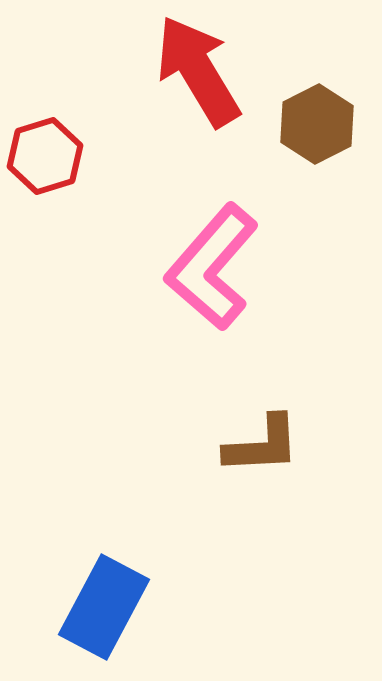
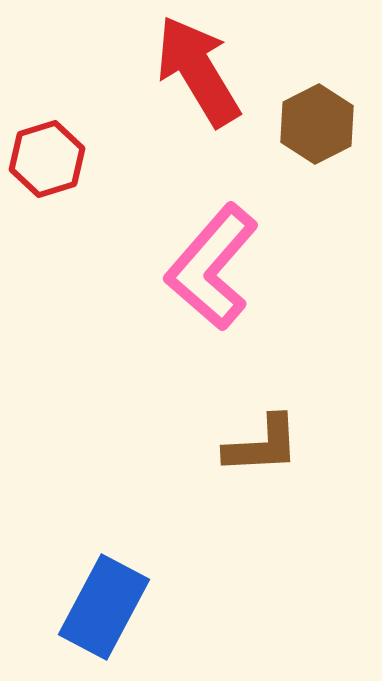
red hexagon: moved 2 px right, 3 px down
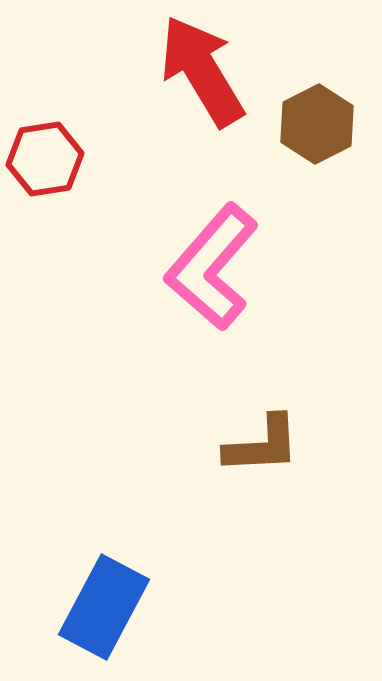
red arrow: moved 4 px right
red hexagon: moved 2 px left; rotated 8 degrees clockwise
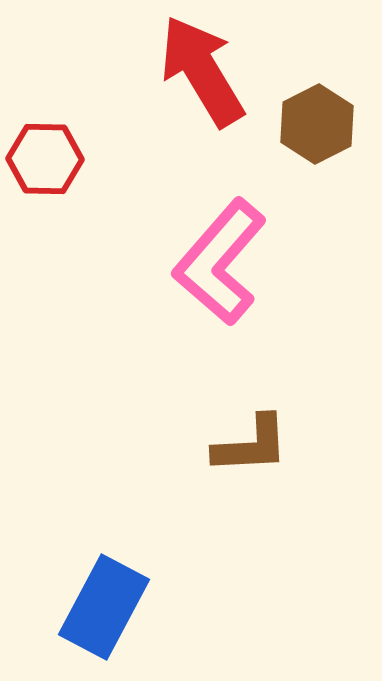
red hexagon: rotated 10 degrees clockwise
pink L-shape: moved 8 px right, 5 px up
brown L-shape: moved 11 px left
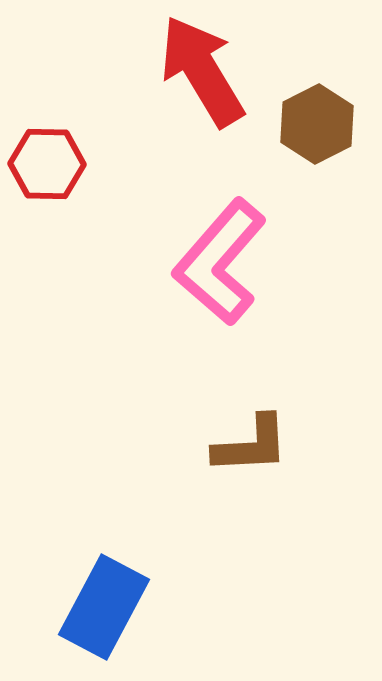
red hexagon: moved 2 px right, 5 px down
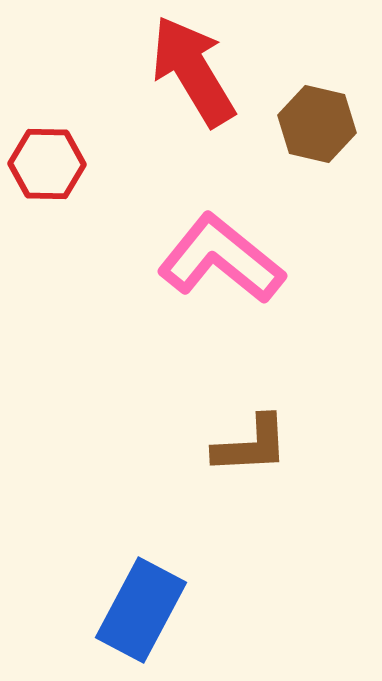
red arrow: moved 9 px left
brown hexagon: rotated 20 degrees counterclockwise
pink L-shape: moved 1 px right, 3 px up; rotated 88 degrees clockwise
blue rectangle: moved 37 px right, 3 px down
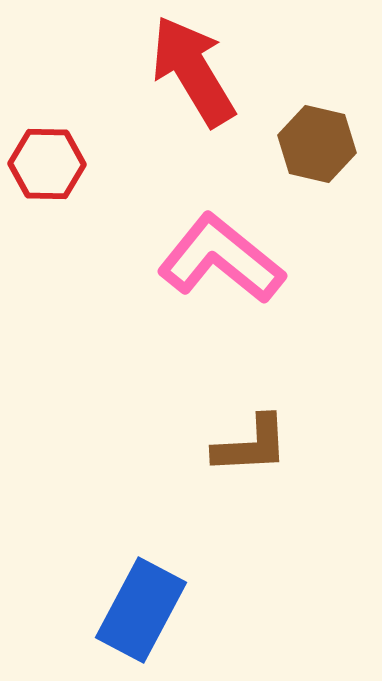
brown hexagon: moved 20 px down
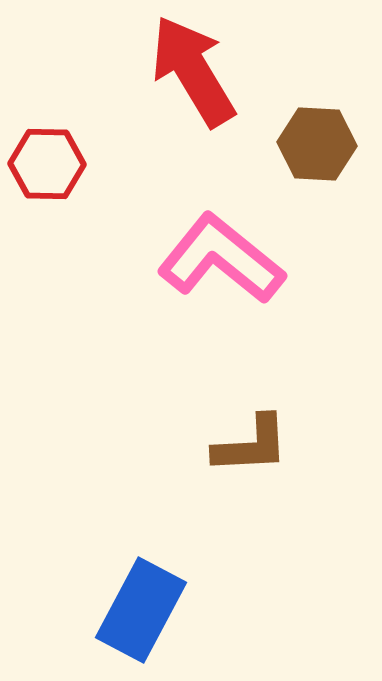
brown hexagon: rotated 10 degrees counterclockwise
